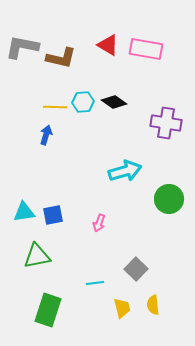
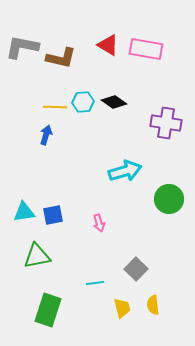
pink arrow: rotated 36 degrees counterclockwise
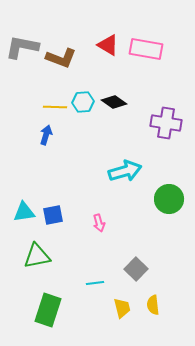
brown L-shape: rotated 8 degrees clockwise
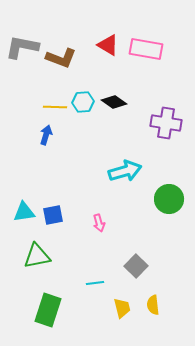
gray square: moved 3 px up
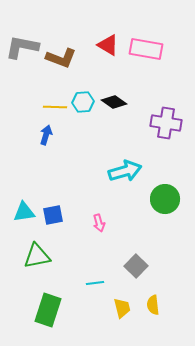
green circle: moved 4 px left
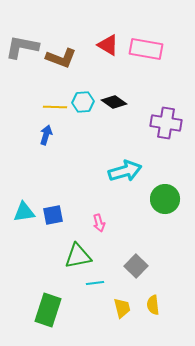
green triangle: moved 41 px right
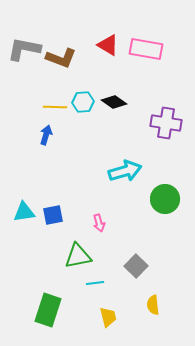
gray L-shape: moved 2 px right, 2 px down
yellow trapezoid: moved 14 px left, 9 px down
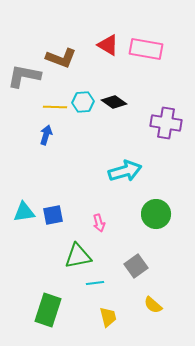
gray L-shape: moved 27 px down
green circle: moved 9 px left, 15 px down
gray square: rotated 10 degrees clockwise
yellow semicircle: rotated 42 degrees counterclockwise
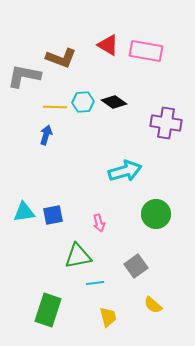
pink rectangle: moved 2 px down
